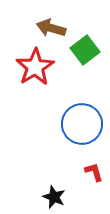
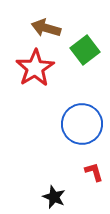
brown arrow: moved 5 px left
red star: moved 1 px down
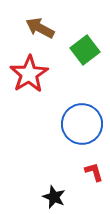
brown arrow: moved 6 px left; rotated 12 degrees clockwise
red star: moved 6 px left, 6 px down
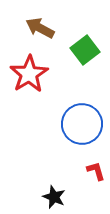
red L-shape: moved 2 px right, 1 px up
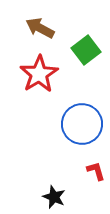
green square: moved 1 px right
red star: moved 10 px right
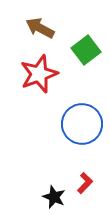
red star: rotated 12 degrees clockwise
red L-shape: moved 11 px left, 12 px down; rotated 60 degrees clockwise
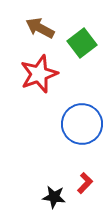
green square: moved 4 px left, 7 px up
black star: rotated 15 degrees counterclockwise
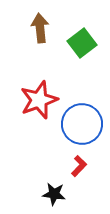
brown arrow: rotated 56 degrees clockwise
red star: moved 26 px down
red L-shape: moved 6 px left, 17 px up
black star: moved 3 px up
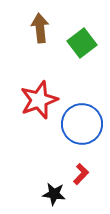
red L-shape: moved 2 px right, 8 px down
